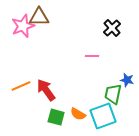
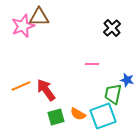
pink line: moved 8 px down
green square: rotated 30 degrees counterclockwise
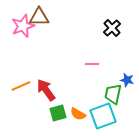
green square: moved 2 px right, 4 px up
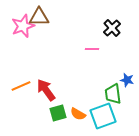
pink line: moved 15 px up
green trapezoid: rotated 20 degrees counterclockwise
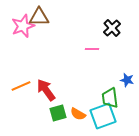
green trapezoid: moved 3 px left, 4 px down
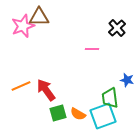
black cross: moved 5 px right
